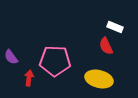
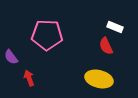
pink pentagon: moved 8 px left, 26 px up
red arrow: rotated 28 degrees counterclockwise
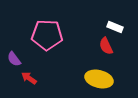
purple semicircle: moved 3 px right, 2 px down
red arrow: rotated 35 degrees counterclockwise
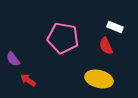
pink pentagon: moved 16 px right, 3 px down; rotated 8 degrees clockwise
purple semicircle: moved 1 px left
red arrow: moved 1 px left, 2 px down
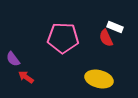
pink pentagon: rotated 8 degrees counterclockwise
red semicircle: moved 8 px up
red arrow: moved 2 px left, 3 px up
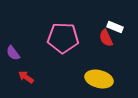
purple semicircle: moved 6 px up
